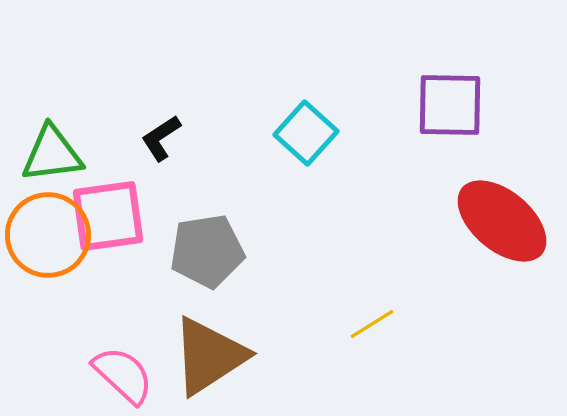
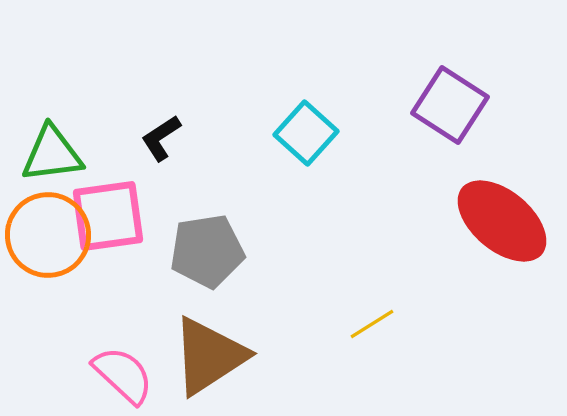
purple square: rotated 32 degrees clockwise
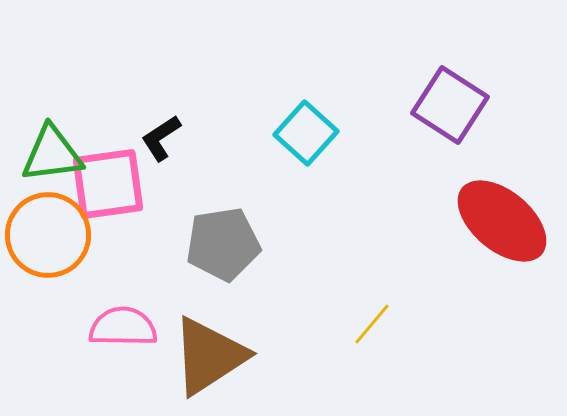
pink square: moved 32 px up
gray pentagon: moved 16 px right, 7 px up
yellow line: rotated 18 degrees counterclockwise
pink semicircle: moved 48 px up; rotated 42 degrees counterclockwise
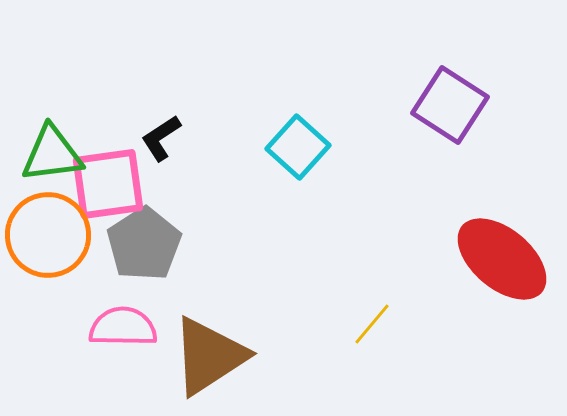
cyan square: moved 8 px left, 14 px down
red ellipse: moved 38 px down
gray pentagon: moved 79 px left; rotated 24 degrees counterclockwise
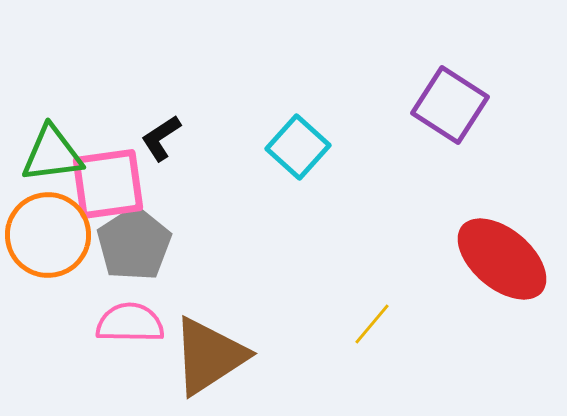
gray pentagon: moved 10 px left
pink semicircle: moved 7 px right, 4 px up
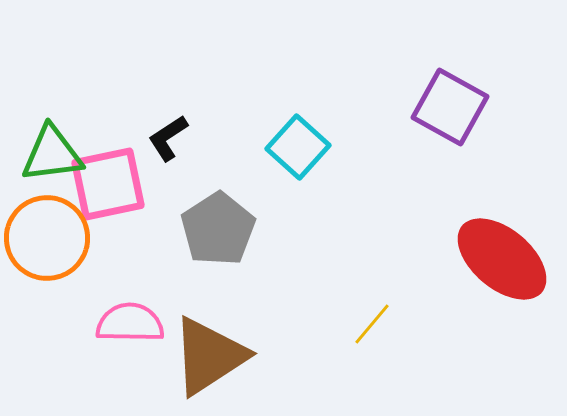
purple square: moved 2 px down; rotated 4 degrees counterclockwise
black L-shape: moved 7 px right
pink square: rotated 4 degrees counterclockwise
orange circle: moved 1 px left, 3 px down
gray pentagon: moved 84 px right, 15 px up
